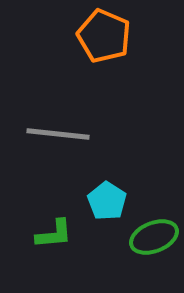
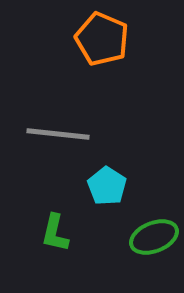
orange pentagon: moved 2 px left, 3 px down
cyan pentagon: moved 15 px up
green L-shape: moved 1 px right, 1 px up; rotated 108 degrees clockwise
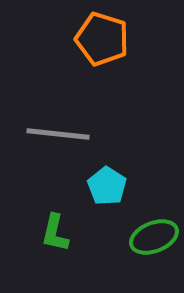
orange pentagon: rotated 6 degrees counterclockwise
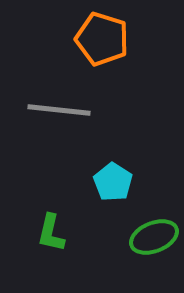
gray line: moved 1 px right, 24 px up
cyan pentagon: moved 6 px right, 4 px up
green L-shape: moved 4 px left
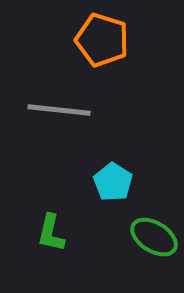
orange pentagon: moved 1 px down
green ellipse: rotated 54 degrees clockwise
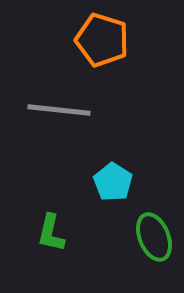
green ellipse: rotated 36 degrees clockwise
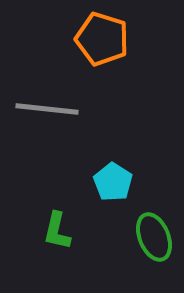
orange pentagon: moved 1 px up
gray line: moved 12 px left, 1 px up
green L-shape: moved 6 px right, 2 px up
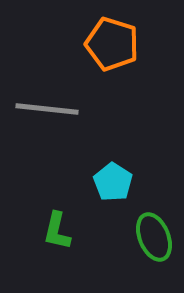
orange pentagon: moved 10 px right, 5 px down
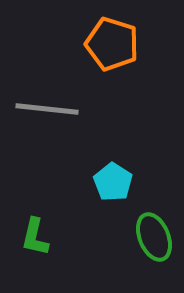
green L-shape: moved 22 px left, 6 px down
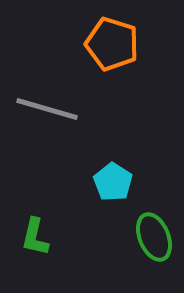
gray line: rotated 10 degrees clockwise
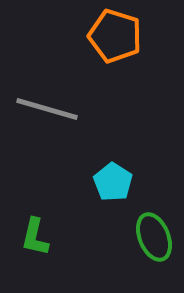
orange pentagon: moved 3 px right, 8 px up
